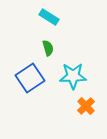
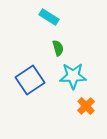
green semicircle: moved 10 px right
blue square: moved 2 px down
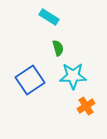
orange cross: rotated 12 degrees clockwise
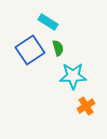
cyan rectangle: moved 1 px left, 5 px down
blue square: moved 30 px up
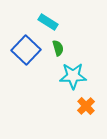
blue square: moved 4 px left; rotated 12 degrees counterclockwise
orange cross: rotated 12 degrees counterclockwise
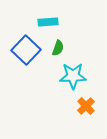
cyan rectangle: rotated 36 degrees counterclockwise
green semicircle: rotated 35 degrees clockwise
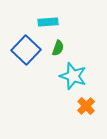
cyan star: rotated 20 degrees clockwise
